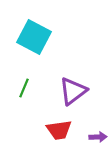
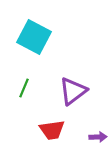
red trapezoid: moved 7 px left
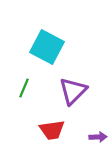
cyan square: moved 13 px right, 10 px down
purple triangle: rotated 8 degrees counterclockwise
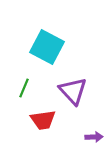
purple triangle: rotated 28 degrees counterclockwise
red trapezoid: moved 9 px left, 10 px up
purple arrow: moved 4 px left
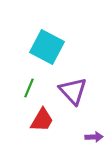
green line: moved 5 px right
red trapezoid: moved 1 px left; rotated 52 degrees counterclockwise
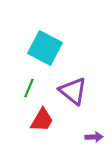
cyan square: moved 2 px left, 1 px down
purple triangle: rotated 8 degrees counterclockwise
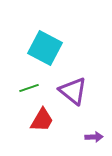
green line: rotated 48 degrees clockwise
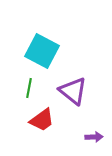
cyan square: moved 3 px left, 3 px down
green line: rotated 60 degrees counterclockwise
red trapezoid: rotated 24 degrees clockwise
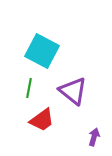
purple arrow: rotated 72 degrees counterclockwise
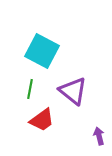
green line: moved 1 px right, 1 px down
purple arrow: moved 5 px right, 1 px up; rotated 30 degrees counterclockwise
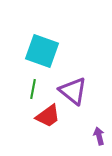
cyan square: rotated 8 degrees counterclockwise
green line: moved 3 px right
red trapezoid: moved 6 px right, 4 px up
